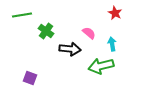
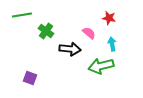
red star: moved 6 px left, 5 px down; rotated 16 degrees counterclockwise
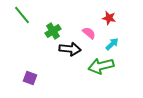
green line: rotated 60 degrees clockwise
green cross: moved 7 px right; rotated 21 degrees clockwise
cyan arrow: rotated 56 degrees clockwise
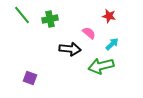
red star: moved 2 px up
green cross: moved 3 px left, 12 px up; rotated 21 degrees clockwise
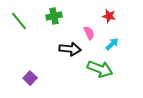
green line: moved 3 px left, 6 px down
green cross: moved 4 px right, 3 px up
pink semicircle: rotated 24 degrees clockwise
green arrow: moved 1 px left, 3 px down; rotated 145 degrees counterclockwise
purple square: rotated 24 degrees clockwise
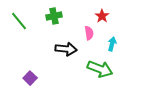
red star: moved 7 px left; rotated 24 degrees clockwise
pink semicircle: rotated 16 degrees clockwise
cyan arrow: rotated 32 degrees counterclockwise
black arrow: moved 4 px left
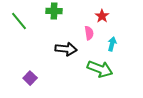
green cross: moved 5 px up; rotated 14 degrees clockwise
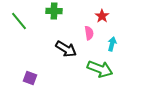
black arrow: rotated 25 degrees clockwise
purple square: rotated 24 degrees counterclockwise
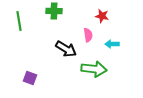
red star: rotated 24 degrees counterclockwise
green line: rotated 30 degrees clockwise
pink semicircle: moved 1 px left, 2 px down
cyan arrow: rotated 104 degrees counterclockwise
green arrow: moved 6 px left; rotated 15 degrees counterclockwise
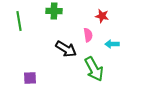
green arrow: rotated 55 degrees clockwise
purple square: rotated 24 degrees counterclockwise
